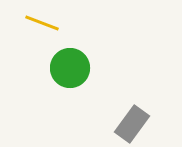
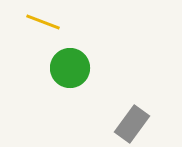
yellow line: moved 1 px right, 1 px up
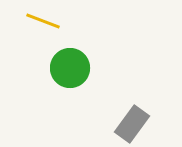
yellow line: moved 1 px up
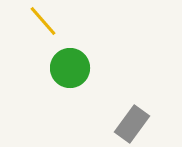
yellow line: rotated 28 degrees clockwise
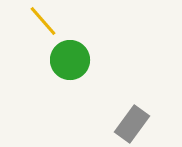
green circle: moved 8 px up
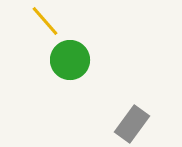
yellow line: moved 2 px right
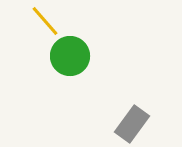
green circle: moved 4 px up
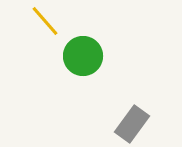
green circle: moved 13 px right
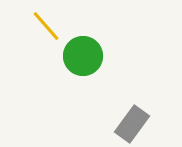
yellow line: moved 1 px right, 5 px down
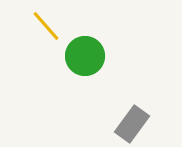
green circle: moved 2 px right
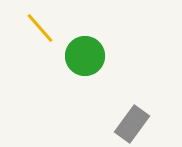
yellow line: moved 6 px left, 2 px down
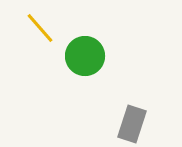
gray rectangle: rotated 18 degrees counterclockwise
